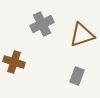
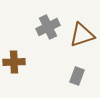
gray cross: moved 6 px right, 3 px down
brown cross: rotated 20 degrees counterclockwise
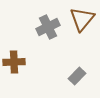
brown triangle: moved 16 px up; rotated 32 degrees counterclockwise
gray rectangle: rotated 24 degrees clockwise
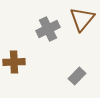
gray cross: moved 2 px down
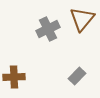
brown cross: moved 15 px down
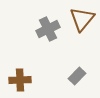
brown cross: moved 6 px right, 3 px down
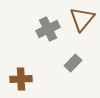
gray rectangle: moved 4 px left, 13 px up
brown cross: moved 1 px right, 1 px up
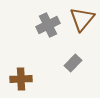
gray cross: moved 4 px up
